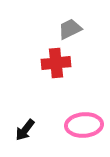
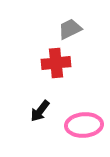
black arrow: moved 15 px right, 19 px up
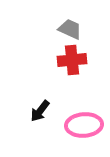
gray trapezoid: rotated 50 degrees clockwise
red cross: moved 16 px right, 3 px up
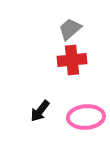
gray trapezoid: rotated 65 degrees counterclockwise
pink ellipse: moved 2 px right, 8 px up
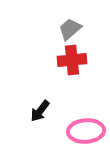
pink ellipse: moved 14 px down
